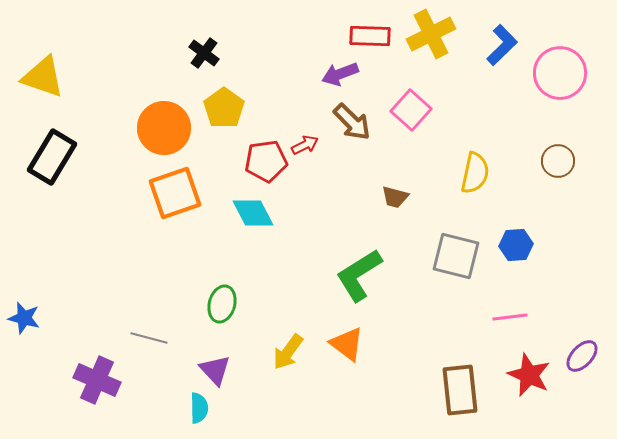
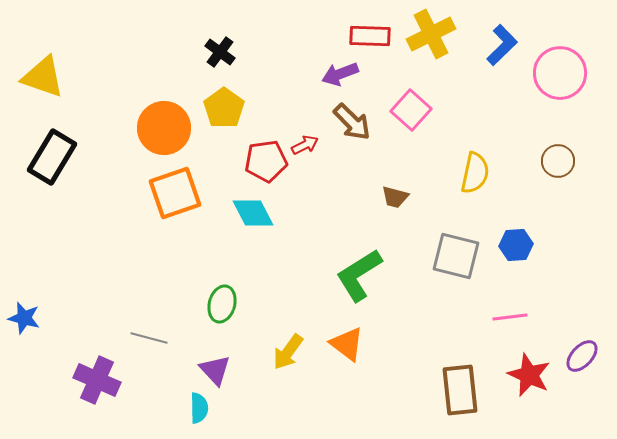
black cross: moved 16 px right, 1 px up
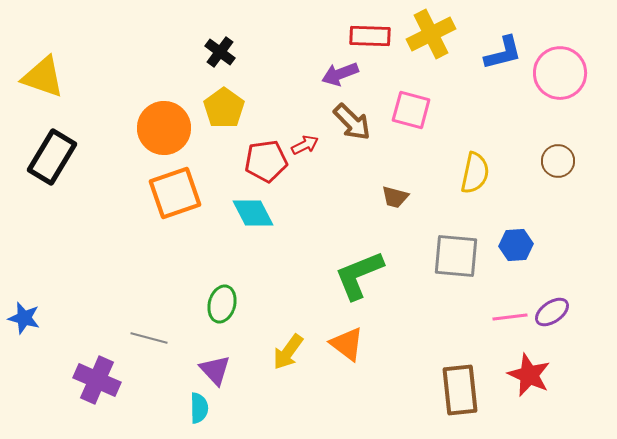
blue L-shape: moved 1 px right, 8 px down; rotated 30 degrees clockwise
pink square: rotated 27 degrees counterclockwise
gray square: rotated 9 degrees counterclockwise
green L-shape: rotated 10 degrees clockwise
purple ellipse: moved 30 px left, 44 px up; rotated 12 degrees clockwise
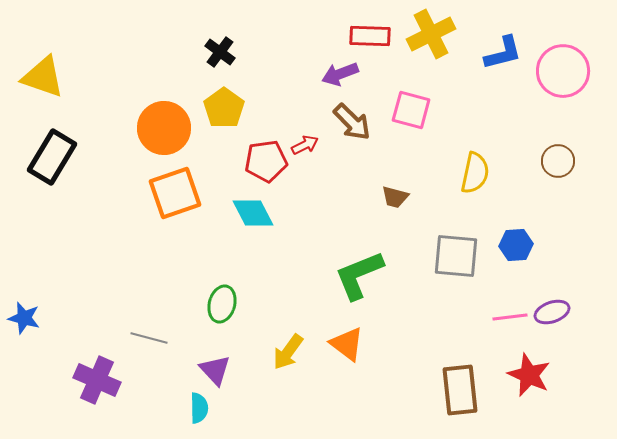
pink circle: moved 3 px right, 2 px up
purple ellipse: rotated 16 degrees clockwise
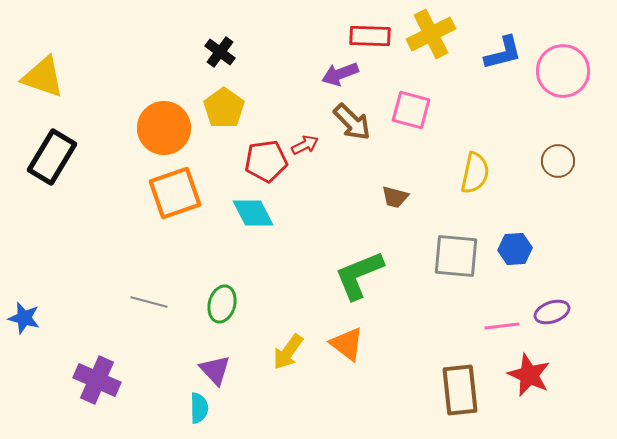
blue hexagon: moved 1 px left, 4 px down
pink line: moved 8 px left, 9 px down
gray line: moved 36 px up
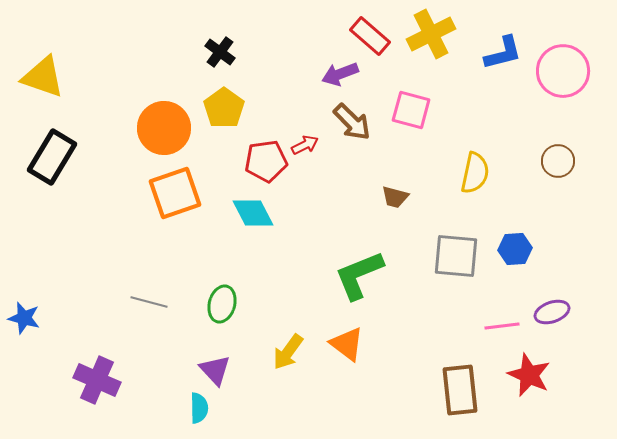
red rectangle: rotated 39 degrees clockwise
